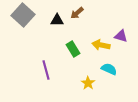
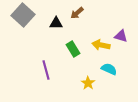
black triangle: moved 1 px left, 3 px down
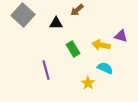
brown arrow: moved 3 px up
cyan semicircle: moved 4 px left, 1 px up
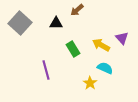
gray square: moved 3 px left, 8 px down
purple triangle: moved 1 px right, 2 px down; rotated 32 degrees clockwise
yellow arrow: rotated 18 degrees clockwise
yellow star: moved 2 px right
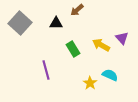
cyan semicircle: moved 5 px right, 7 px down
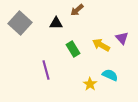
yellow star: moved 1 px down
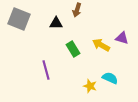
brown arrow: rotated 32 degrees counterclockwise
gray square: moved 1 px left, 4 px up; rotated 20 degrees counterclockwise
purple triangle: rotated 32 degrees counterclockwise
cyan semicircle: moved 3 px down
yellow star: moved 2 px down; rotated 16 degrees counterclockwise
